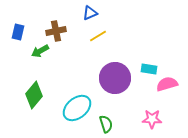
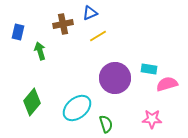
brown cross: moved 7 px right, 7 px up
green arrow: rotated 102 degrees clockwise
green diamond: moved 2 px left, 7 px down
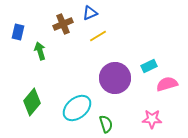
brown cross: rotated 12 degrees counterclockwise
cyan rectangle: moved 3 px up; rotated 35 degrees counterclockwise
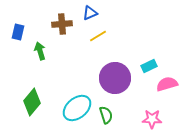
brown cross: moved 1 px left; rotated 18 degrees clockwise
green semicircle: moved 9 px up
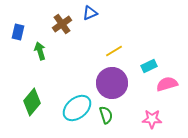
brown cross: rotated 30 degrees counterclockwise
yellow line: moved 16 px right, 15 px down
purple circle: moved 3 px left, 5 px down
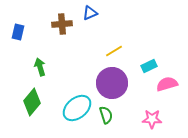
brown cross: rotated 30 degrees clockwise
green arrow: moved 16 px down
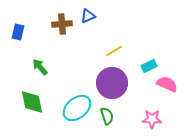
blue triangle: moved 2 px left, 3 px down
green arrow: rotated 24 degrees counterclockwise
pink semicircle: rotated 40 degrees clockwise
green diamond: rotated 52 degrees counterclockwise
green semicircle: moved 1 px right, 1 px down
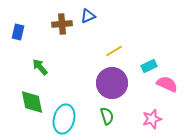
cyan ellipse: moved 13 px left, 11 px down; rotated 36 degrees counterclockwise
pink star: rotated 18 degrees counterclockwise
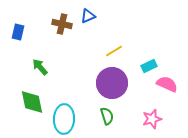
brown cross: rotated 18 degrees clockwise
cyan ellipse: rotated 12 degrees counterclockwise
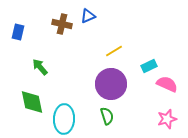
purple circle: moved 1 px left, 1 px down
pink star: moved 15 px right
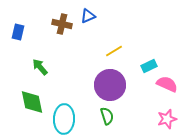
purple circle: moved 1 px left, 1 px down
